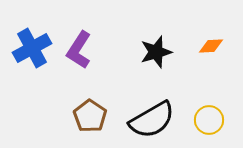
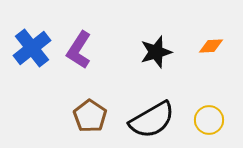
blue cross: rotated 9 degrees counterclockwise
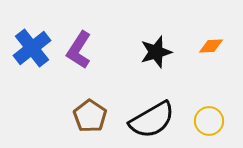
yellow circle: moved 1 px down
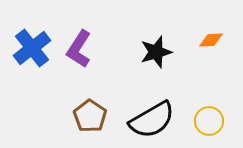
orange diamond: moved 6 px up
purple L-shape: moved 1 px up
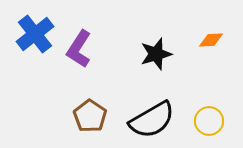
blue cross: moved 3 px right, 14 px up
black star: moved 2 px down
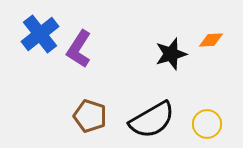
blue cross: moved 5 px right
black star: moved 15 px right
brown pentagon: rotated 16 degrees counterclockwise
yellow circle: moved 2 px left, 3 px down
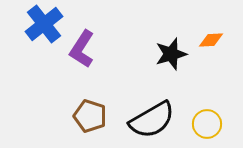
blue cross: moved 4 px right, 10 px up
purple L-shape: moved 3 px right
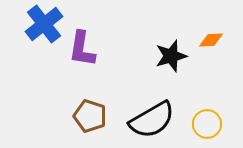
purple L-shape: rotated 24 degrees counterclockwise
black star: moved 2 px down
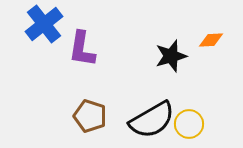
yellow circle: moved 18 px left
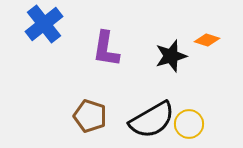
orange diamond: moved 4 px left; rotated 20 degrees clockwise
purple L-shape: moved 24 px right
